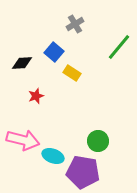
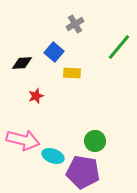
yellow rectangle: rotated 30 degrees counterclockwise
green circle: moved 3 px left
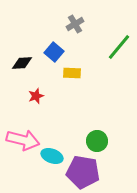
green circle: moved 2 px right
cyan ellipse: moved 1 px left
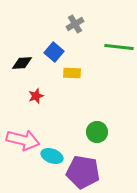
green line: rotated 56 degrees clockwise
green circle: moved 9 px up
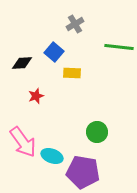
pink arrow: moved 2 px down; rotated 40 degrees clockwise
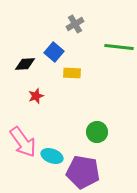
black diamond: moved 3 px right, 1 px down
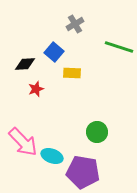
green line: rotated 12 degrees clockwise
red star: moved 7 px up
pink arrow: rotated 8 degrees counterclockwise
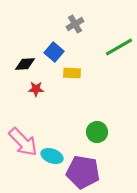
green line: rotated 48 degrees counterclockwise
red star: rotated 21 degrees clockwise
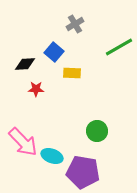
green circle: moved 1 px up
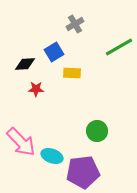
blue square: rotated 18 degrees clockwise
pink arrow: moved 2 px left
purple pentagon: rotated 16 degrees counterclockwise
